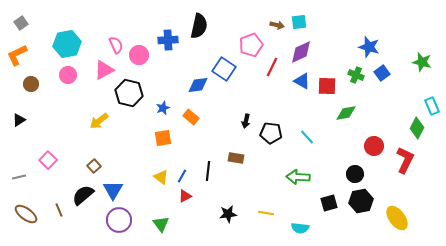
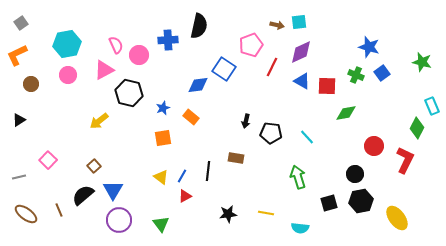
green arrow at (298, 177): rotated 70 degrees clockwise
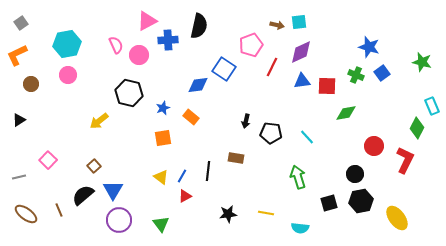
pink triangle at (104, 70): moved 43 px right, 49 px up
blue triangle at (302, 81): rotated 36 degrees counterclockwise
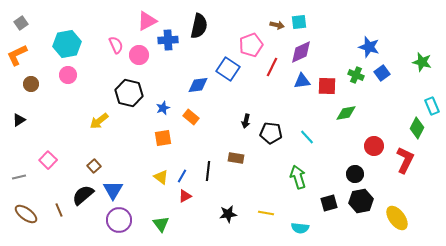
blue square at (224, 69): moved 4 px right
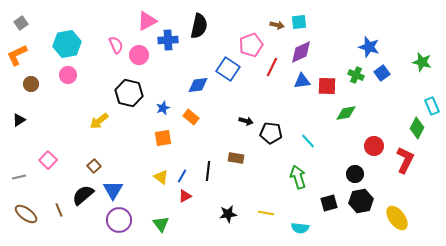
black arrow at (246, 121): rotated 88 degrees counterclockwise
cyan line at (307, 137): moved 1 px right, 4 px down
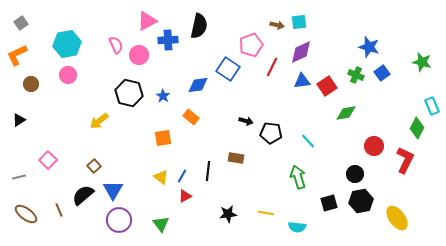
red square at (327, 86): rotated 36 degrees counterclockwise
blue star at (163, 108): moved 12 px up; rotated 16 degrees counterclockwise
cyan semicircle at (300, 228): moved 3 px left, 1 px up
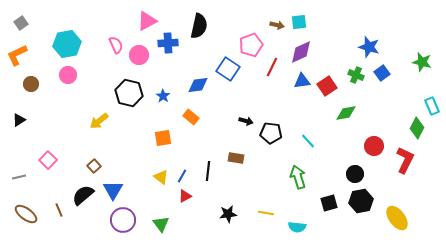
blue cross at (168, 40): moved 3 px down
purple circle at (119, 220): moved 4 px right
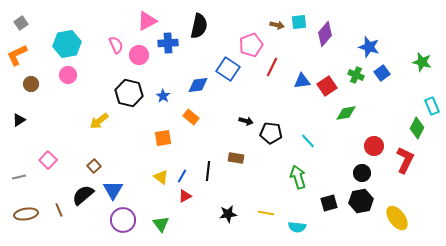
purple diamond at (301, 52): moved 24 px right, 18 px up; rotated 25 degrees counterclockwise
black circle at (355, 174): moved 7 px right, 1 px up
brown ellipse at (26, 214): rotated 45 degrees counterclockwise
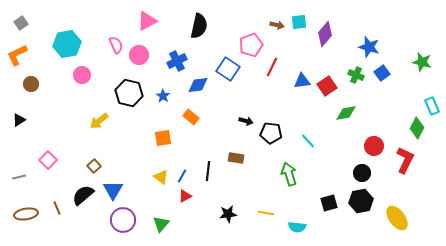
blue cross at (168, 43): moved 9 px right, 18 px down; rotated 24 degrees counterclockwise
pink circle at (68, 75): moved 14 px right
green arrow at (298, 177): moved 9 px left, 3 px up
brown line at (59, 210): moved 2 px left, 2 px up
green triangle at (161, 224): rotated 18 degrees clockwise
